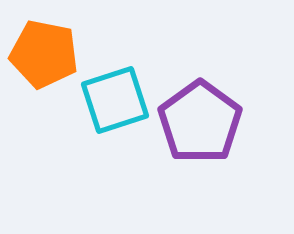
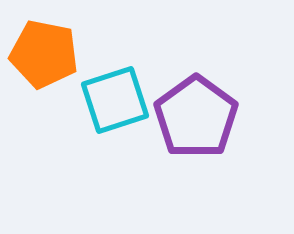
purple pentagon: moved 4 px left, 5 px up
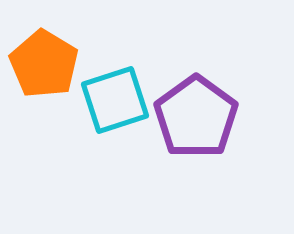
orange pentagon: moved 10 px down; rotated 20 degrees clockwise
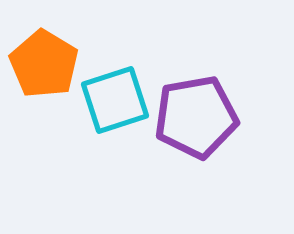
purple pentagon: rotated 26 degrees clockwise
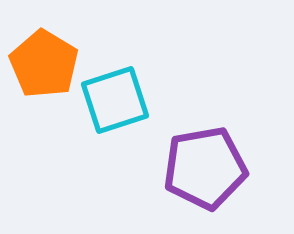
purple pentagon: moved 9 px right, 51 px down
